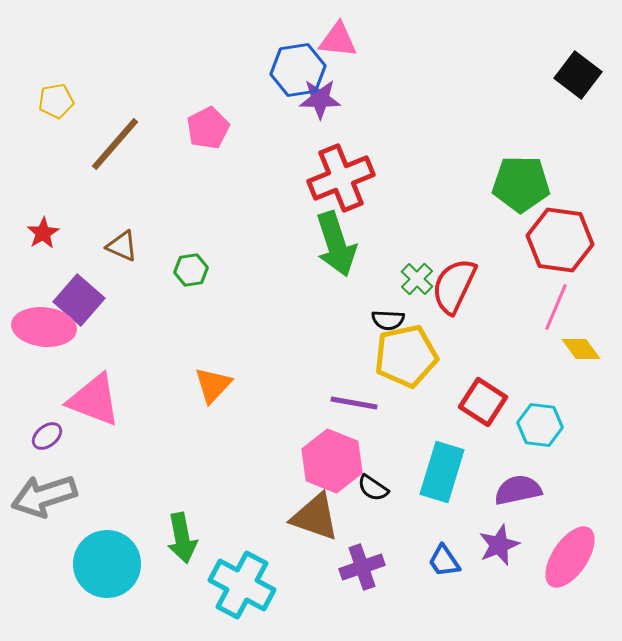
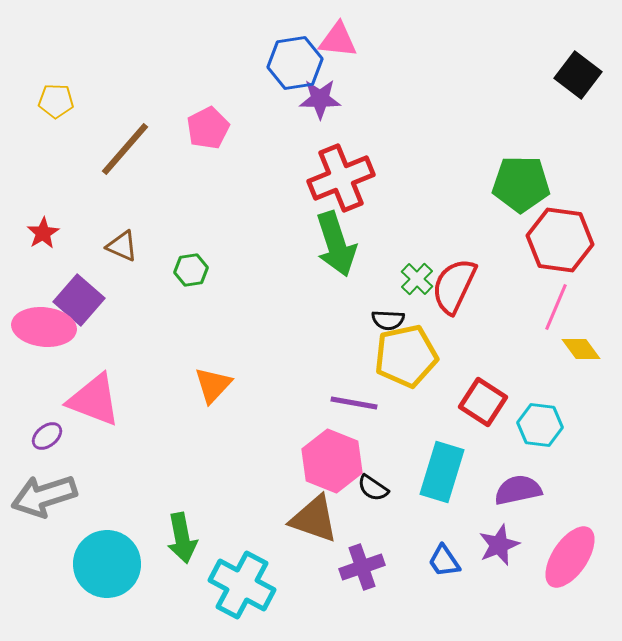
blue hexagon at (298, 70): moved 3 px left, 7 px up
yellow pentagon at (56, 101): rotated 12 degrees clockwise
brown line at (115, 144): moved 10 px right, 5 px down
brown triangle at (315, 517): moved 1 px left, 2 px down
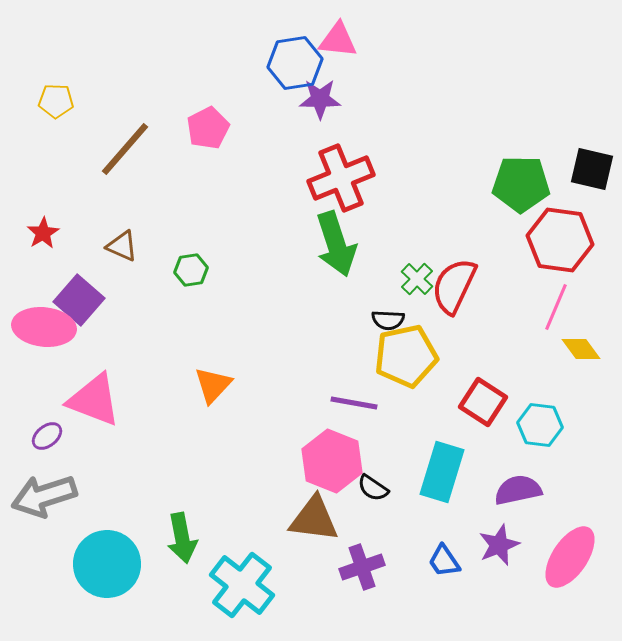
black square at (578, 75): moved 14 px right, 94 px down; rotated 24 degrees counterclockwise
brown triangle at (314, 519): rotated 12 degrees counterclockwise
cyan cross at (242, 585): rotated 10 degrees clockwise
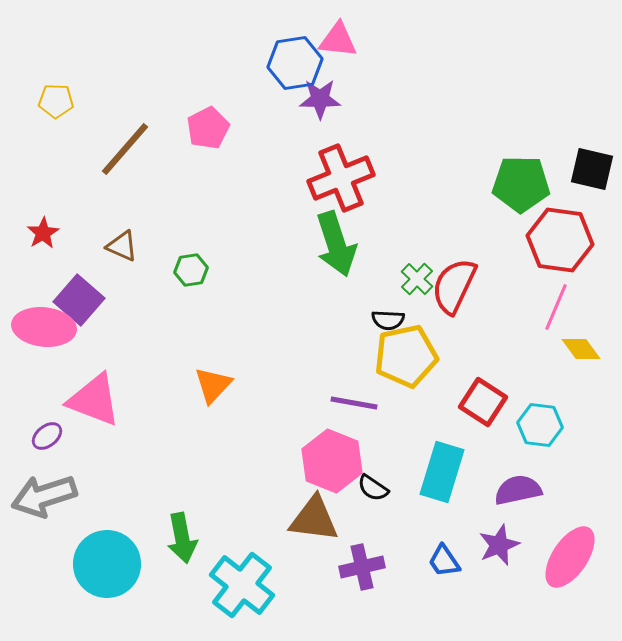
purple cross at (362, 567): rotated 6 degrees clockwise
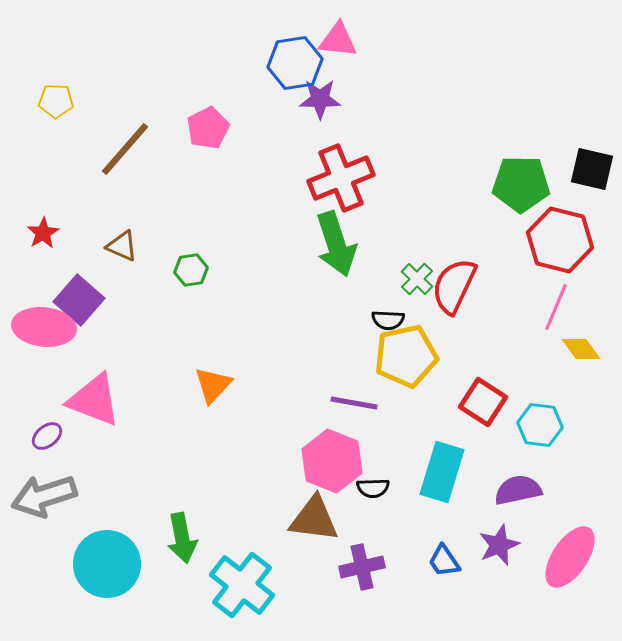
red hexagon at (560, 240): rotated 6 degrees clockwise
black semicircle at (373, 488): rotated 36 degrees counterclockwise
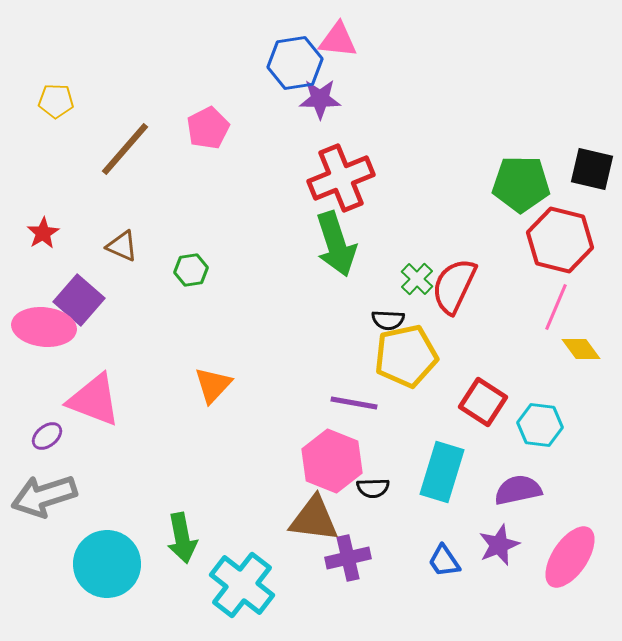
purple cross at (362, 567): moved 14 px left, 9 px up
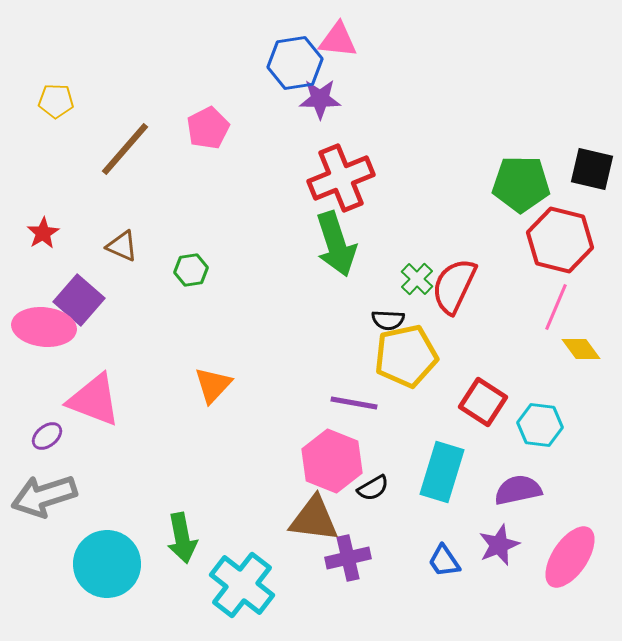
black semicircle at (373, 488): rotated 28 degrees counterclockwise
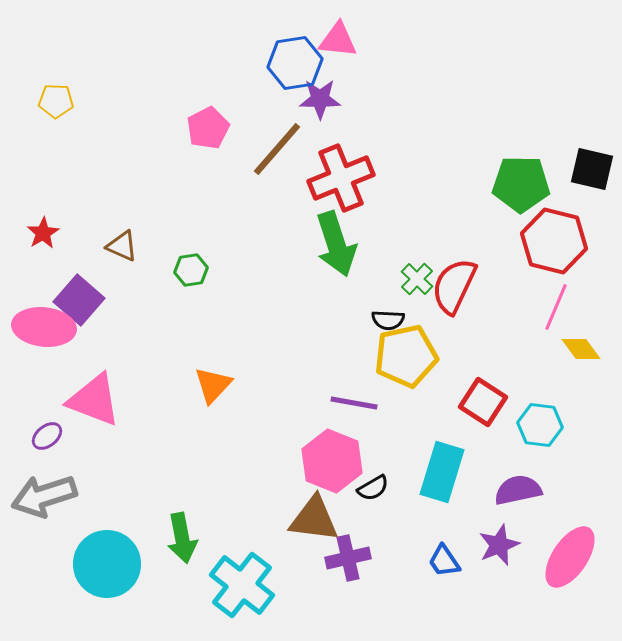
brown line at (125, 149): moved 152 px right
red hexagon at (560, 240): moved 6 px left, 1 px down
